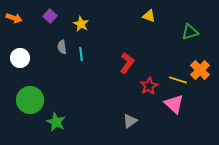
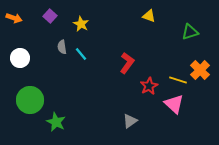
cyan line: rotated 32 degrees counterclockwise
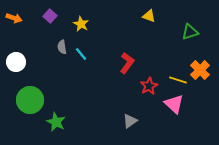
white circle: moved 4 px left, 4 px down
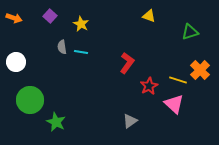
cyan line: moved 2 px up; rotated 40 degrees counterclockwise
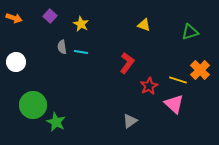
yellow triangle: moved 5 px left, 9 px down
green circle: moved 3 px right, 5 px down
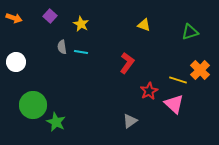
red star: moved 5 px down
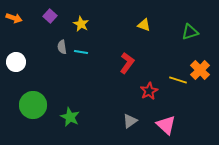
pink triangle: moved 8 px left, 21 px down
green star: moved 14 px right, 5 px up
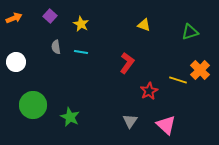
orange arrow: rotated 42 degrees counterclockwise
gray semicircle: moved 6 px left
gray triangle: rotated 21 degrees counterclockwise
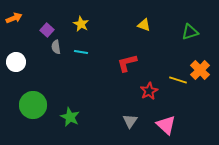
purple square: moved 3 px left, 14 px down
red L-shape: rotated 140 degrees counterclockwise
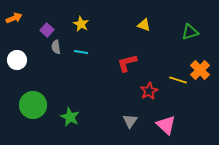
white circle: moved 1 px right, 2 px up
